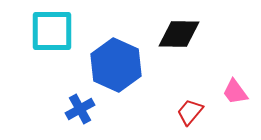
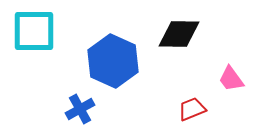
cyan square: moved 18 px left
blue hexagon: moved 3 px left, 4 px up
pink trapezoid: moved 4 px left, 13 px up
red trapezoid: moved 2 px right, 3 px up; rotated 28 degrees clockwise
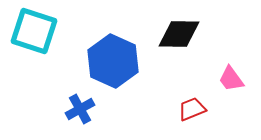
cyan square: rotated 18 degrees clockwise
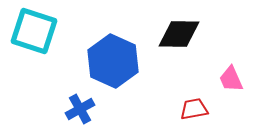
pink trapezoid: rotated 12 degrees clockwise
red trapezoid: moved 2 px right; rotated 12 degrees clockwise
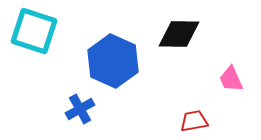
red trapezoid: moved 12 px down
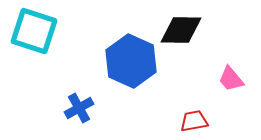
black diamond: moved 2 px right, 4 px up
blue hexagon: moved 18 px right
pink trapezoid: rotated 16 degrees counterclockwise
blue cross: moved 1 px left, 1 px up
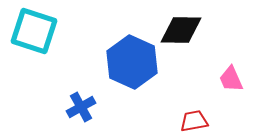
blue hexagon: moved 1 px right, 1 px down
pink trapezoid: rotated 16 degrees clockwise
blue cross: moved 2 px right, 1 px up
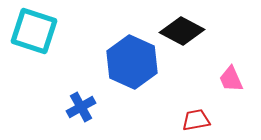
black diamond: moved 1 px right, 1 px down; rotated 27 degrees clockwise
red trapezoid: moved 2 px right, 1 px up
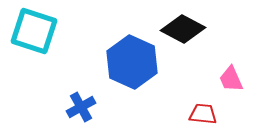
black diamond: moved 1 px right, 2 px up
red trapezoid: moved 7 px right, 6 px up; rotated 16 degrees clockwise
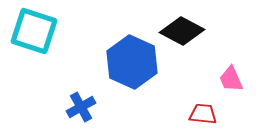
black diamond: moved 1 px left, 2 px down
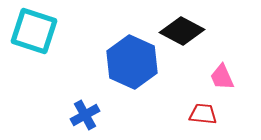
pink trapezoid: moved 9 px left, 2 px up
blue cross: moved 4 px right, 8 px down
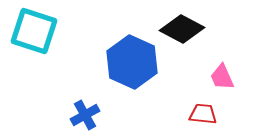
black diamond: moved 2 px up
